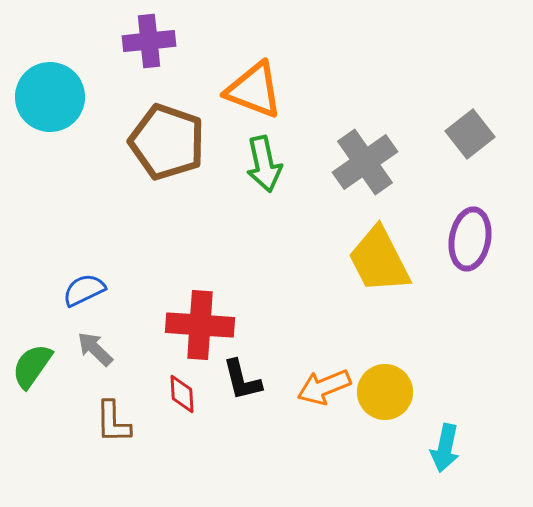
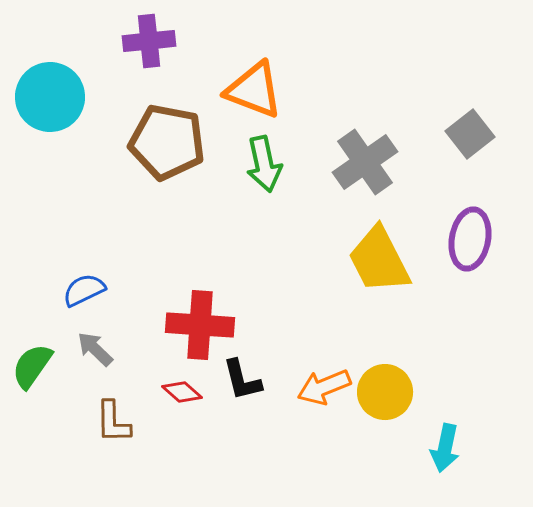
brown pentagon: rotated 8 degrees counterclockwise
red diamond: moved 2 px up; rotated 45 degrees counterclockwise
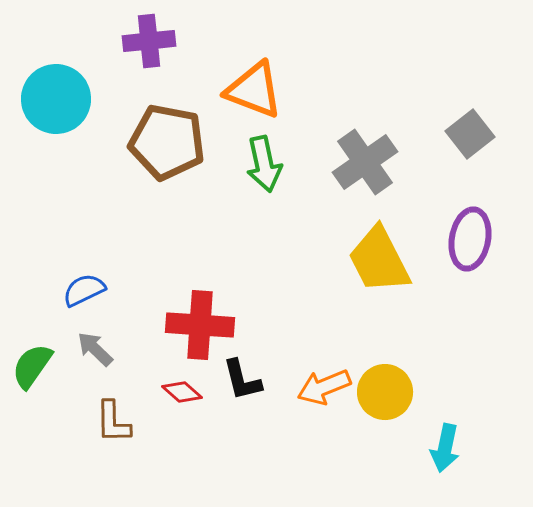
cyan circle: moved 6 px right, 2 px down
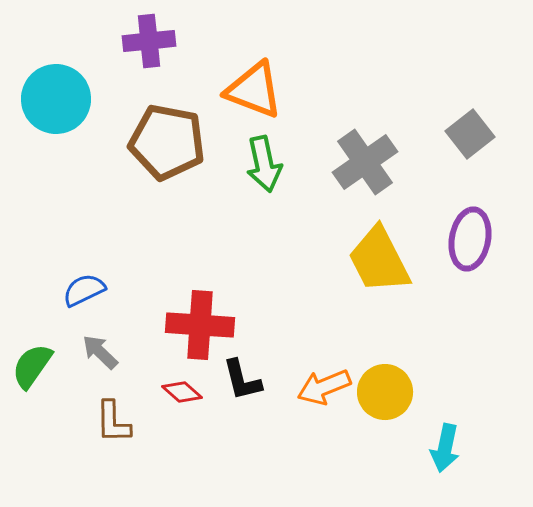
gray arrow: moved 5 px right, 3 px down
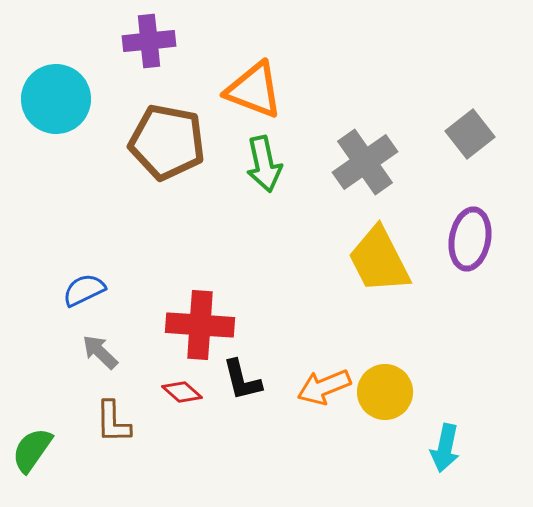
green semicircle: moved 84 px down
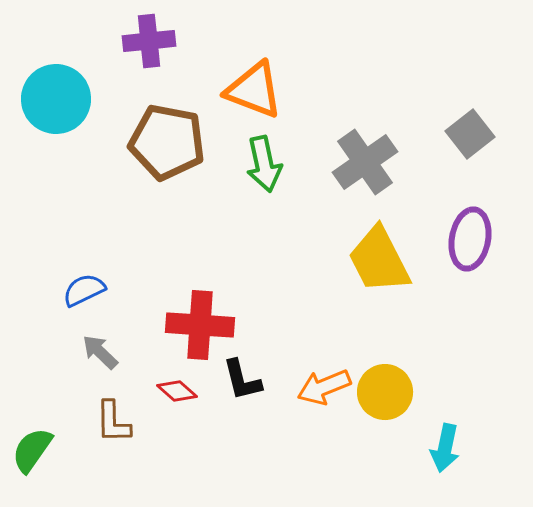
red diamond: moved 5 px left, 1 px up
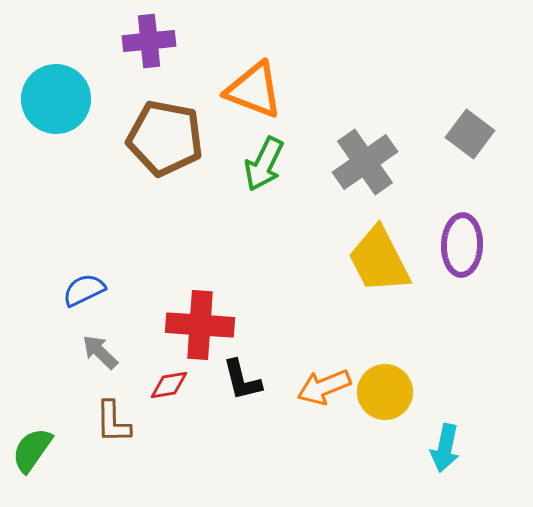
gray square: rotated 15 degrees counterclockwise
brown pentagon: moved 2 px left, 4 px up
green arrow: rotated 38 degrees clockwise
purple ellipse: moved 8 px left, 6 px down; rotated 8 degrees counterclockwise
red diamond: moved 8 px left, 6 px up; rotated 51 degrees counterclockwise
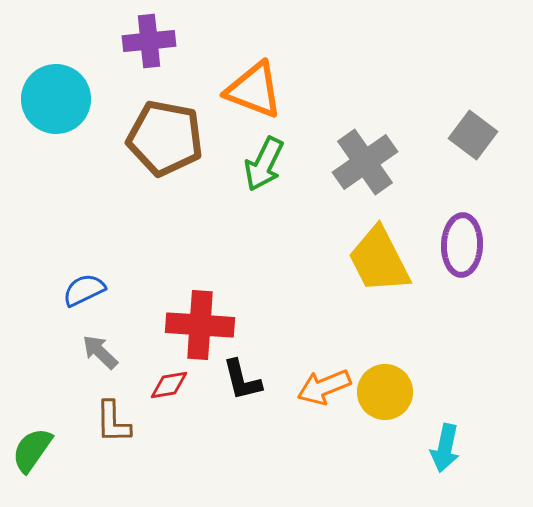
gray square: moved 3 px right, 1 px down
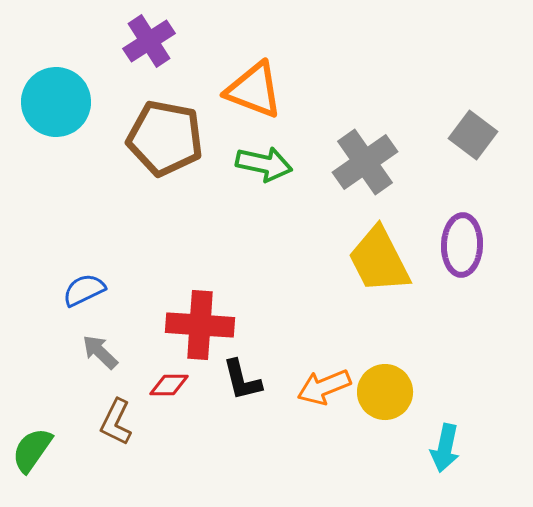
purple cross: rotated 27 degrees counterclockwise
cyan circle: moved 3 px down
green arrow: rotated 104 degrees counterclockwise
red diamond: rotated 9 degrees clockwise
brown L-shape: moved 3 px right; rotated 27 degrees clockwise
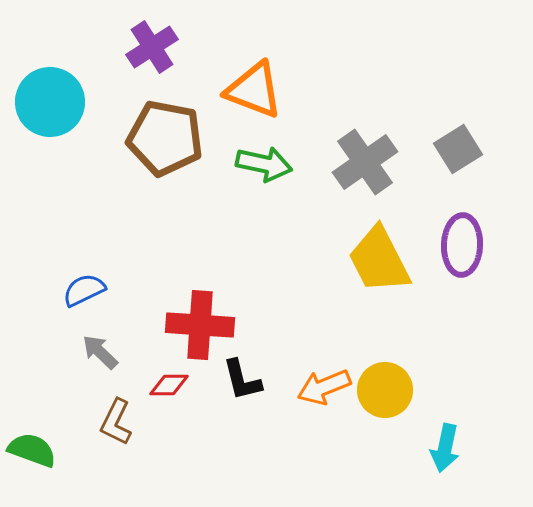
purple cross: moved 3 px right, 6 px down
cyan circle: moved 6 px left
gray square: moved 15 px left, 14 px down; rotated 21 degrees clockwise
yellow circle: moved 2 px up
green semicircle: rotated 75 degrees clockwise
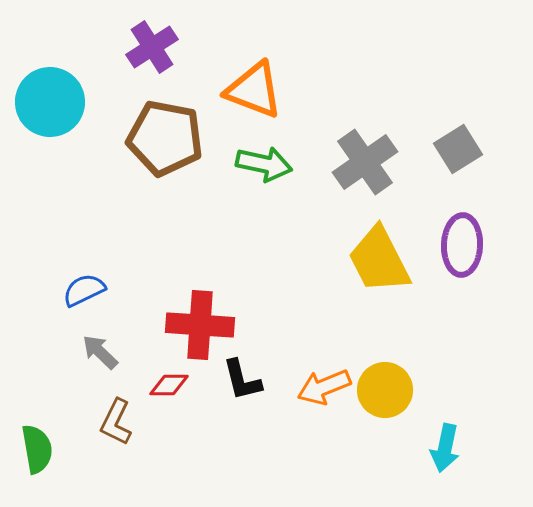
green semicircle: moved 5 px right, 1 px up; rotated 60 degrees clockwise
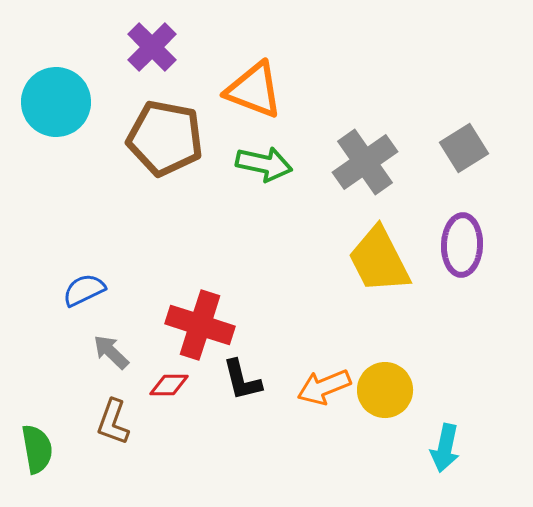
purple cross: rotated 12 degrees counterclockwise
cyan circle: moved 6 px right
gray square: moved 6 px right, 1 px up
red cross: rotated 14 degrees clockwise
gray arrow: moved 11 px right
brown L-shape: moved 3 px left; rotated 6 degrees counterclockwise
